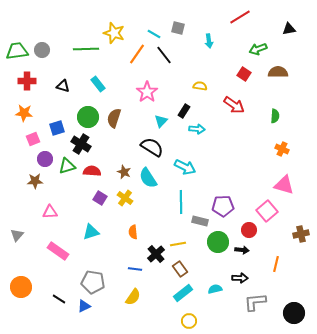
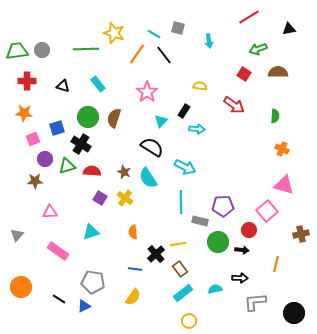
red line at (240, 17): moved 9 px right
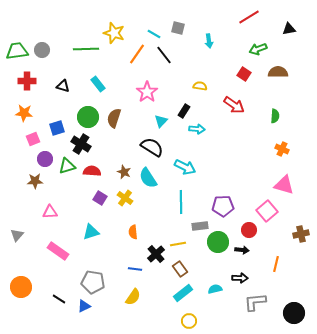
gray rectangle at (200, 221): moved 5 px down; rotated 21 degrees counterclockwise
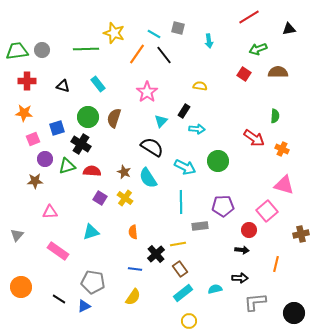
red arrow at (234, 105): moved 20 px right, 33 px down
green circle at (218, 242): moved 81 px up
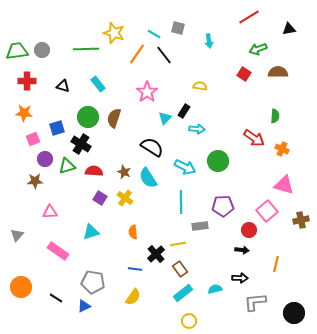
cyan triangle at (161, 121): moved 4 px right, 3 px up
red semicircle at (92, 171): moved 2 px right
brown cross at (301, 234): moved 14 px up
black line at (59, 299): moved 3 px left, 1 px up
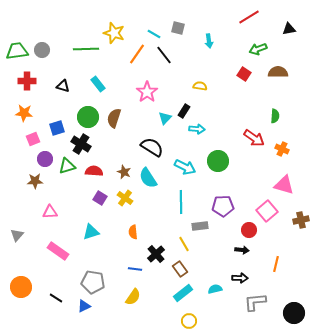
yellow line at (178, 244): moved 6 px right; rotated 70 degrees clockwise
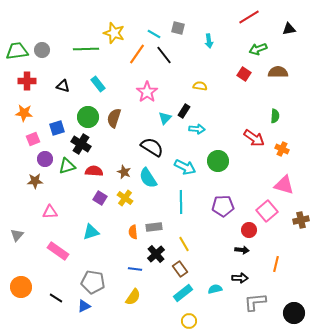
gray rectangle at (200, 226): moved 46 px left, 1 px down
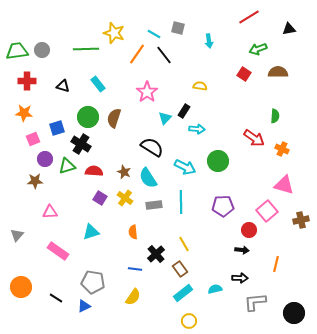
gray rectangle at (154, 227): moved 22 px up
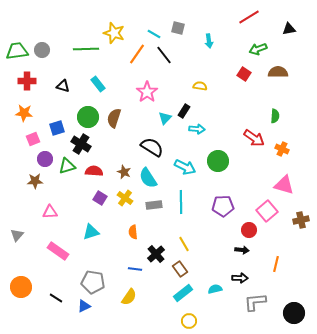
yellow semicircle at (133, 297): moved 4 px left
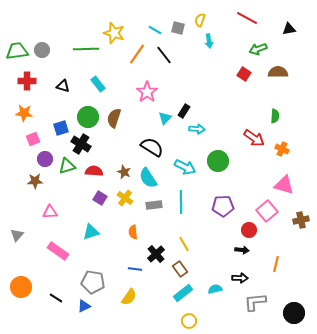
red line at (249, 17): moved 2 px left, 1 px down; rotated 60 degrees clockwise
cyan line at (154, 34): moved 1 px right, 4 px up
yellow semicircle at (200, 86): moved 66 px up; rotated 80 degrees counterclockwise
blue square at (57, 128): moved 4 px right
